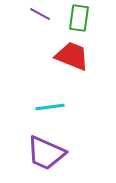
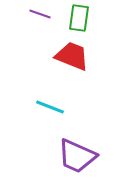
purple line: rotated 10 degrees counterclockwise
cyan line: rotated 28 degrees clockwise
purple trapezoid: moved 31 px right, 3 px down
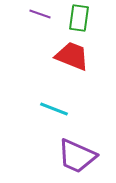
cyan line: moved 4 px right, 2 px down
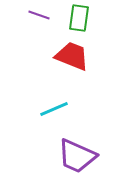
purple line: moved 1 px left, 1 px down
cyan line: rotated 44 degrees counterclockwise
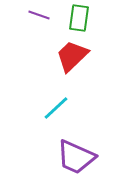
red trapezoid: rotated 66 degrees counterclockwise
cyan line: moved 2 px right, 1 px up; rotated 20 degrees counterclockwise
purple trapezoid: moved 1 px left, 1 px down
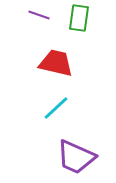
red trapezoid: moved 16 px left, 7 px down; rotated 57 degrees clockwise
